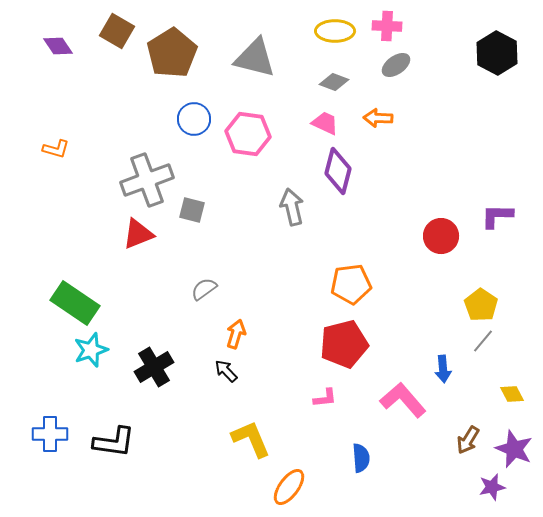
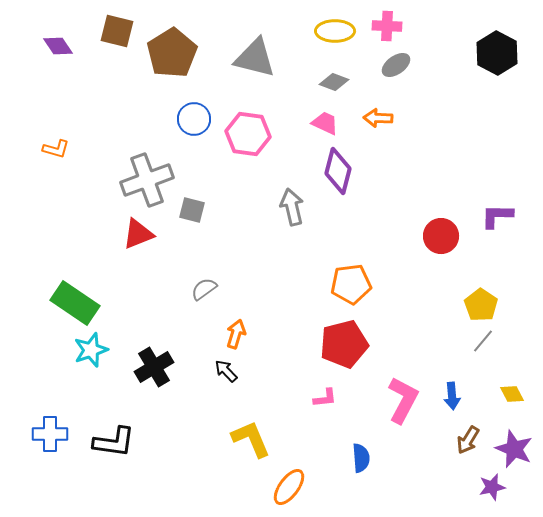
brown square at (117, 31): rotated 16 degrees counterclockwise
blue arrow at (443, 369): moved 9 px right, 27 px down
pink L-shape at (403, 400): rotated 69 degrees clockwise
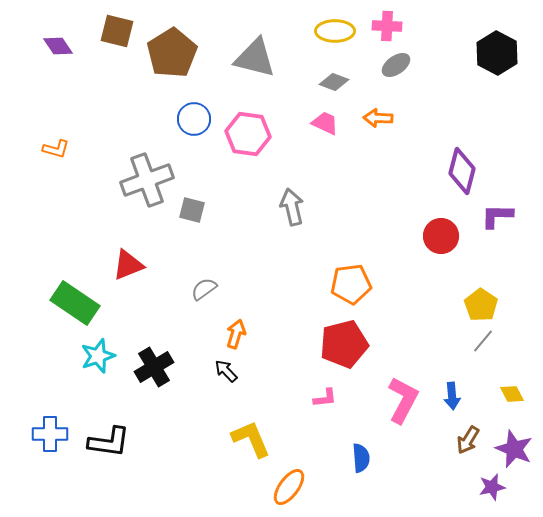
purple diamond at (338, 171): moved 124 px right
red triangle at (138, 234): moved 10 px left, 31 px down
cyan star at (91, 350): moved 7 px right, 6 px down
black L-shape at (114, 442): moved 5 px left
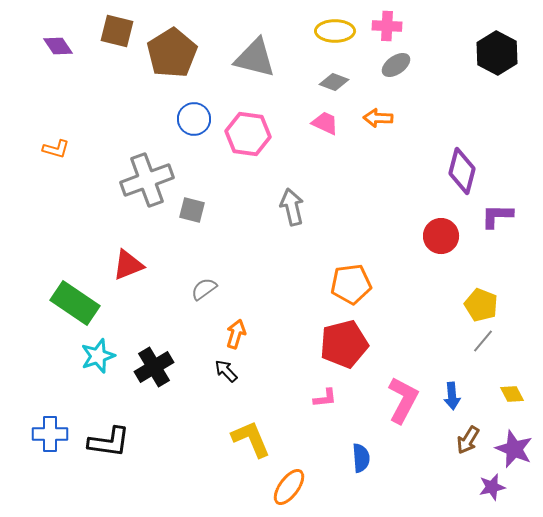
yellow pentagon at (481, 305): rotated 12 degrees counterclockwise
